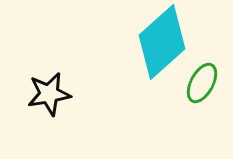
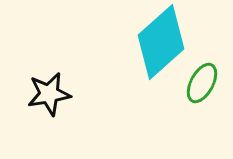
cyan diamond: moved 1 px left
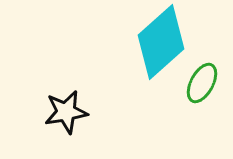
black star: moved 17 px right, 18 px down
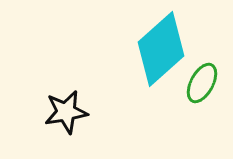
cyan diamond: moved 7 px down
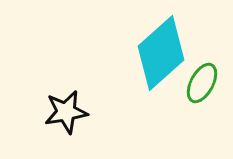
cyan diamond: moved 4 px down
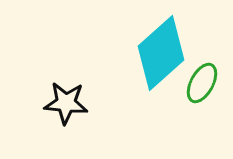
black star: moved 9 px up; rotated 15 degrees clockwise
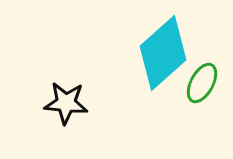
cyan diamond: moved 2 px right
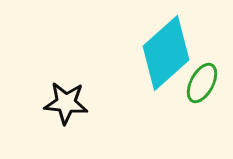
cyan diamond: moved 3 px right
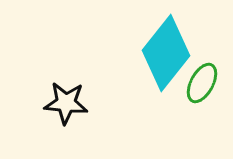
cyan diamond: rotated 10 degrees counterclockwise
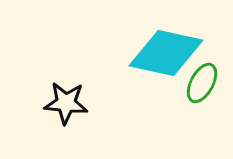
cyan diamond: rotated 64 degrees clockwise
